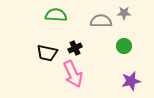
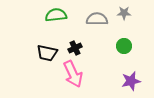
green semicircle: rotated 10 degrees counterclockwise
gray semicircle: moved 4 px left, 2 px up
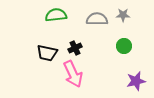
gray star: moved 1 px left, 2 px down
purple star: moved 5 px right
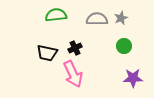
gray star: moved 2 px left, 3 px down; rotated 24 degrees counterclockwise
purple star: moved 3 px left, 3 px up; rotated 12 degrees clockwise
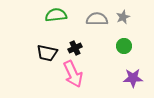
gray star: moved 2 px right, 1 px up
